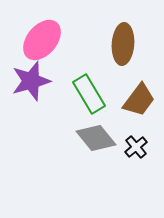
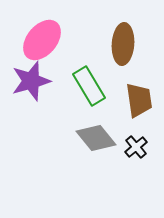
green rectangle: moved 8 px up
brown trapezoid: rotated 45 degrees counterclockwise
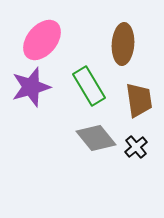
purple star: moved 6 px down
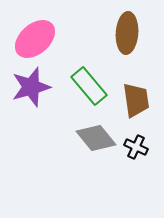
pink ellipse: moved 7 px left, 1 px up; rotated 9 degrees clockwise
brown ellipse: moved 4 px right, 11 px up
green rectangle: rotated 9 degrees counterclockwise
brown trapezoid: moved 3 px left
black cross: rotated 25 degrees counterclockwise
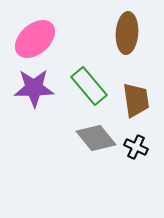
purple star: moved 3 px right, 1 px down; rotated 15 degrees clockwise
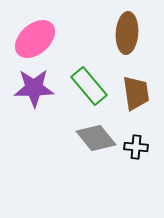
brown trapezoid: moved 7 px up
black cross: rotated 20 degrees counterclockwise
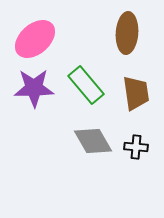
green rectangle: moved 3 px left, 1 px up
gray diamond: moved 3 px left, 3 px down; rotated 9 degrees clockwise
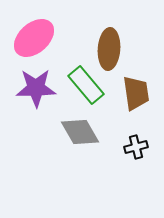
brown ellipse: moved 18 px left, 16 px down
pink ellipse: moved 1 px left, 1 px up
purple star: moved 2 px right
gray diamond: moved 13 px left, 9 px up
black cross: rotated 20 degrees counterclockwise
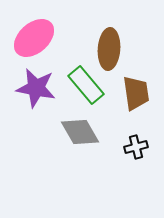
purple star: rotated 12 degrees clockwise
